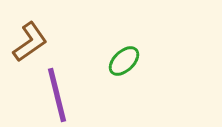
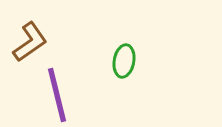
green ellipse: rotated 36 degrees counterclockwise
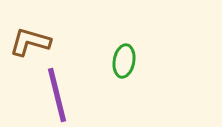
brown L-shape: rotated 129 degrees counterclockwise
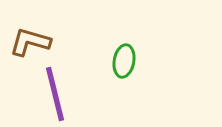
purple line: moved 2 px left, 1 px up
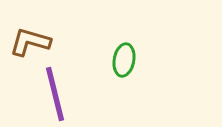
green ellipse: moved 1 px up
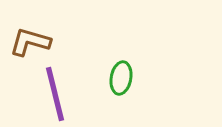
green ellipse: moved 3 px left, 18 px down
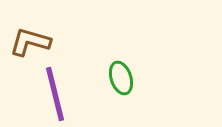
green ellipse: rotated 28 degrees counterclockwise
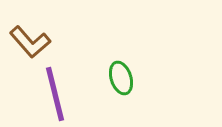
brown L-shape: rotated 147 degrees counterclockwise
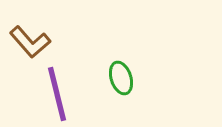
purple line: moved 2 px right
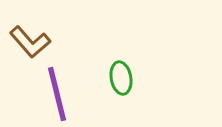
green ellipse: rotated 8 degrees clockwise
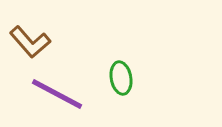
purple line: rotated 48 degrees counterclockwise
